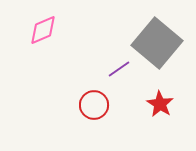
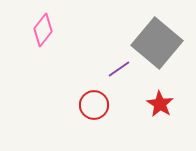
pink diamond: rotated 28 degrees counterclockwise
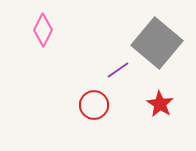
pink diamond: rotated 12 degrees counterclockwise
purple line: moved 1 px left, 1 px down
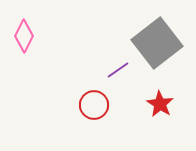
pink diamond: moved 19 px left, 6 px down
gray square: rotated 12 degrees clockwise
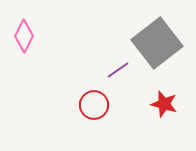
red star: moved 4 px right; rotated 16 degrees counterclockwise
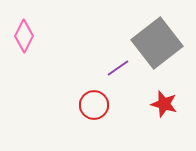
purple line: moved 2 px up
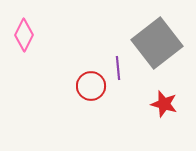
pink diamond: moved 1 px up
purple line: rotated 60 degrees counterclockwise
red circle: moved 3 px left, 19 px up
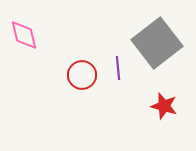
pink diamond: rotated 40 degrees counterclockwise
red circle: moved 9 px left, 11 px up
red star: moved 2 px down
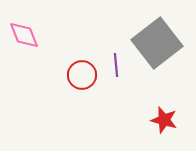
pink diamond: rotated 8 degrees counterclockwise
purple line: moved 2 px left, 3 px up
red star: moved 14 px down
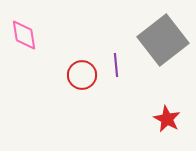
pink diamond: rotated 12 degrees clockwise
gray square: moved 6 px right, 3 px up
red star: moved 3 px right, 1 px up; rotated 12 degrees clockwise
